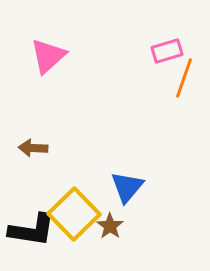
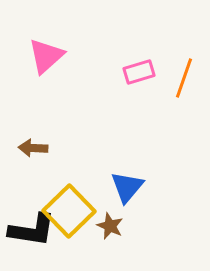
pink rectangle: moved 28 px left, 21 px down
pink triangle: moved 2 px left
yellow square: moved 5 px left, 3 px up
brown star: rotated 12 degrees counterclockwise
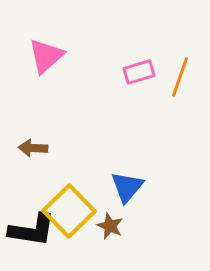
orange line: moved 4 px left, 1 px up
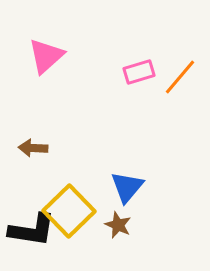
orange line: rotated 21 degrees clockwise
brown star: moved 8 px right, 1 px up
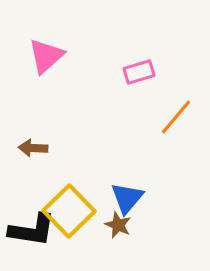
orange line: moved 4 px left, 40 px down
blue triangle: moved 11 px down
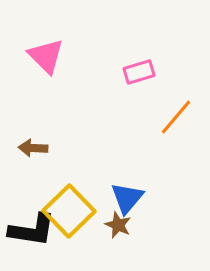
pink triangle: rotated 33 degrees counterclockwise
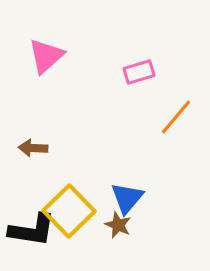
pink triangle: rotated 33 degrees clockwise
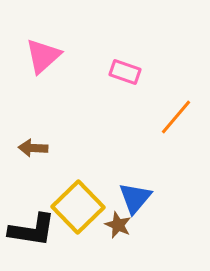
pink triangle: moved 3 px left
pink rectangle: moved 14 px left; rotated 36 degrees clockwise
blue triangle: moved 8 px right
yellow square: moved 9 px right, 4 px up
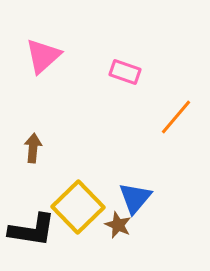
brown arrow: rotated 92 degrees clockwise
